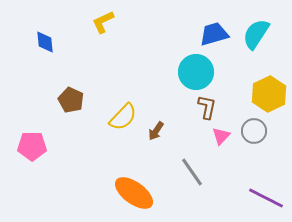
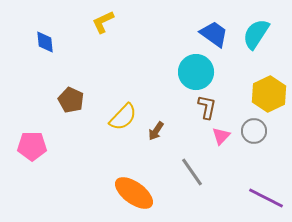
blue trapezoid: rotated 52 degrees clockwise
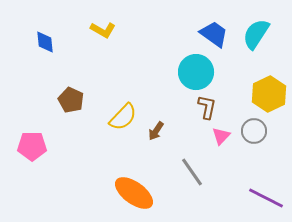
yellow L-shape: moved 8 px down; rotated 125 degrees counterclockwise
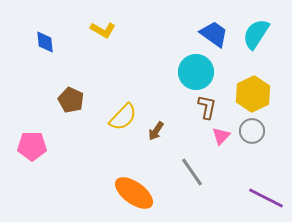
yellow hexagon: moved 16 px left
gray circle: moved 2 px left
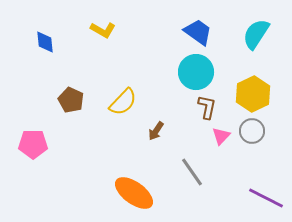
blue trapezoid: moved 16 px left, 2 px up
yellow semicircle: moved 15 px up
pink pentagon: moved 1 px right, 2 px up
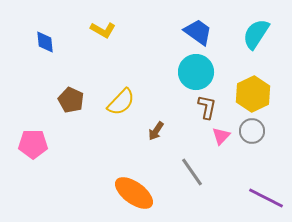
yellow semicircle: moved 2 px left
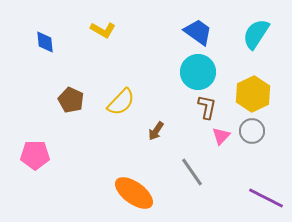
cyan circle: moved 2 px right
pink pentagon: moved 2 px right, 11 px down
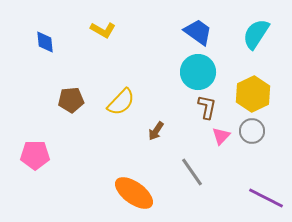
brown pentagon: rotated 30 degrees counterclockwise
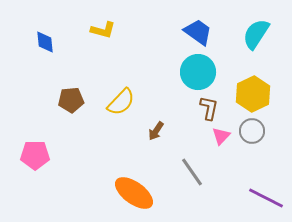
yellow L-shape: rotated 15 degrees counterclockwise
brown L-shape: moved 2 px right, 1 px down
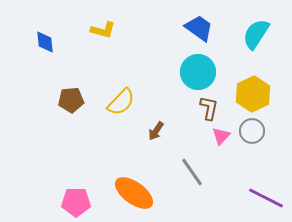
blue trapezoid: moved 1 px right, 4 px up
pink pentagon: moved 41 px right, 47 px down
